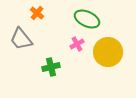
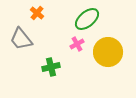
green ellipse: rotated 65 degrees counterclockwise
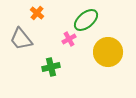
green ellipse: moved 1 px left, 1 px down
pink cross: moved 8 px left, 5 px up
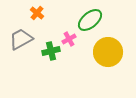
green ellipse: moved 4 px right
gray trapezoid: rotated 100 degrees clockwise
green cross: moved 16 px up
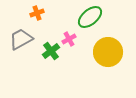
orange cross: rotated 32 degrees clockwise
green ellipse: moved 3 px up
green cross: rotated 24 degrees counterclockwise
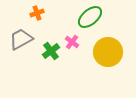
pink cross: moved 3 px right, 3 px down; rotated 24 degrees counterclockwise
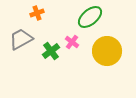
yellow circle: moved 1 px left, 1 px up
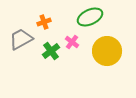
orange cross: moved 7 px right, 9 px down
green ellipse: rotated 15 degrees clockwise
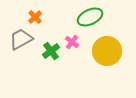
orange cross: moved 9 px left, 5 px up; rotated 24 degrees counterclockwise
